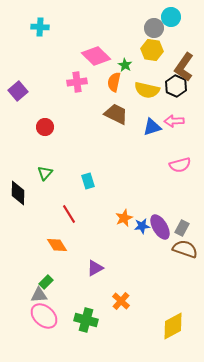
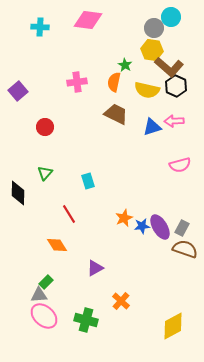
pink diamond: moved 8 px left, 36 px up; rotated 36 degrees counterclockwise
brown L-shape: moved 15 px left; rotated 84 degrees counterclockwise
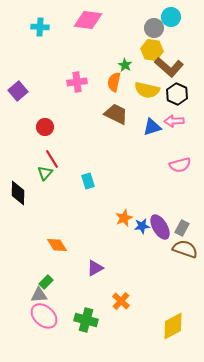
black hexagon: moved 1 px right, 8 px down
red line: moved 17 px left, 55 px up
